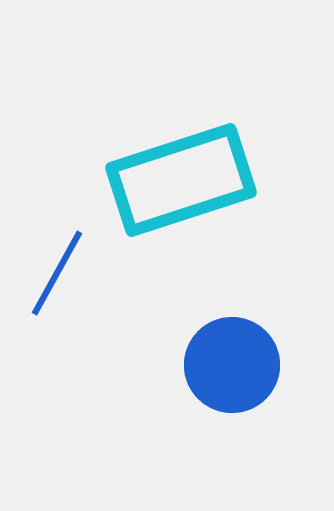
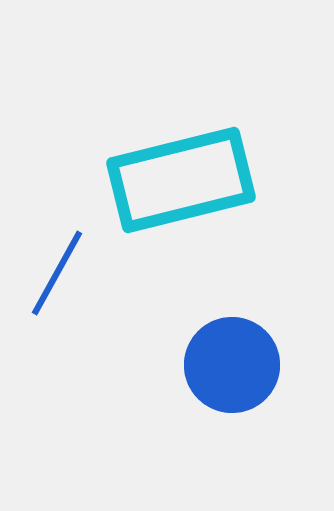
cyan rectangle: rotated 4 degrees clockwise
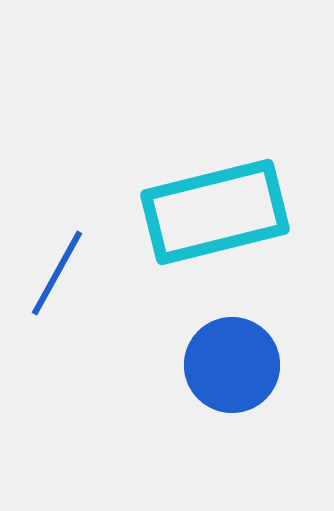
cyan rectangle: moved 34 px right, 32 px down
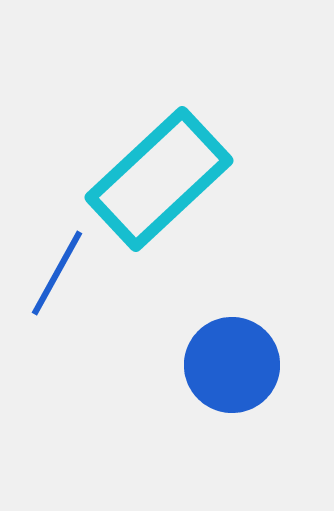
cyan rectangle: moved 56 px left, 33 px up; rotated 29 degrees counterclockwise
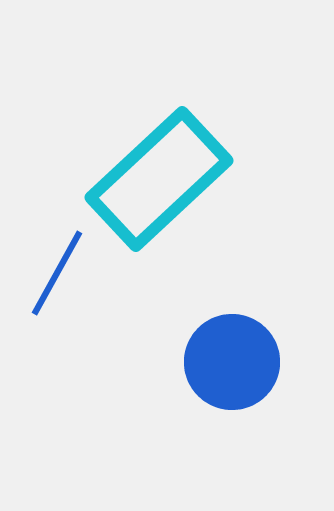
blue circle: moved 3 px up
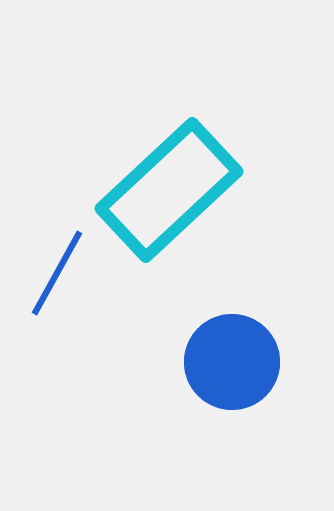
cyan rectangle: moved 10 px right, 11 px down
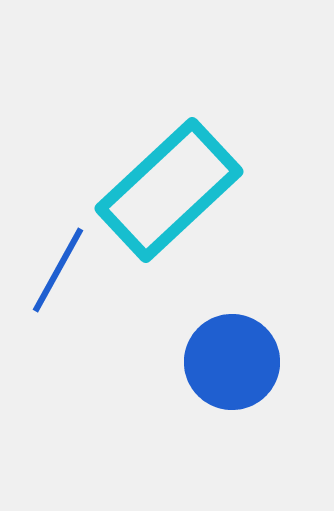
blue line: moved 1 px right, 3 px up
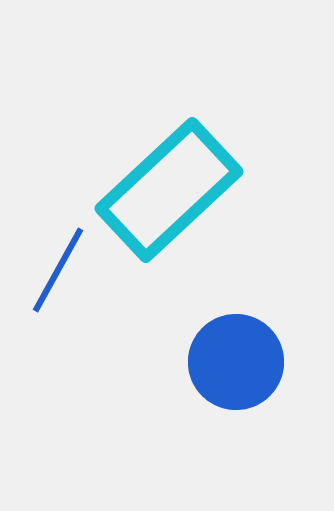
blue circle: moved 4 px right
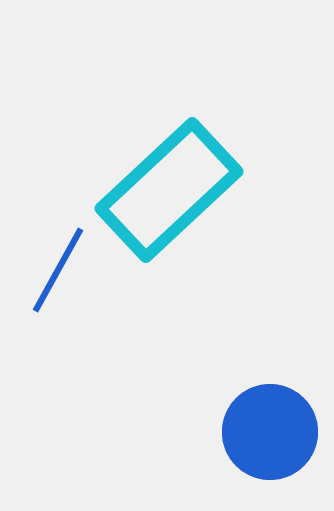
blue circle: moved 34 px right, 70 px down
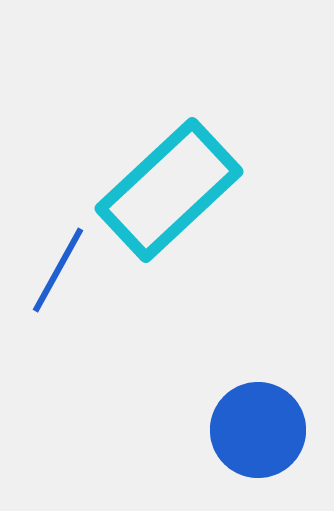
blue circle: moved 12 px left, 2 px up
